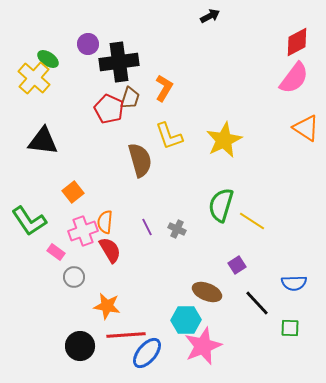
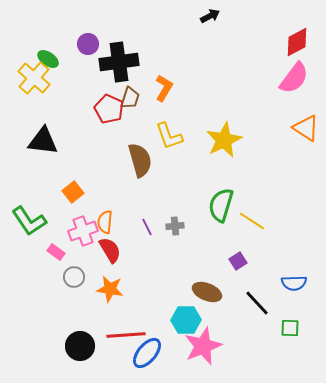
gray cross: moved 2 px left, 3 px up; rotated 30 degrees counterclockwise
purple square: moved 1 px right, 4 px up
orange star: moved 3 px right, 17 px up
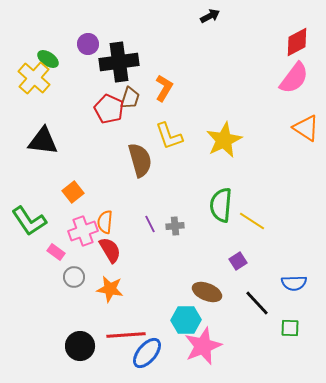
green semicircle: rotated 12 degrees counterclockwise
purple line: moved 3 px right, 3 px up
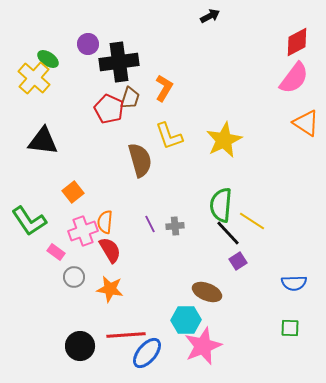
orange triangle: moved 5 px up
black line: moved 29 px left, 70 px up
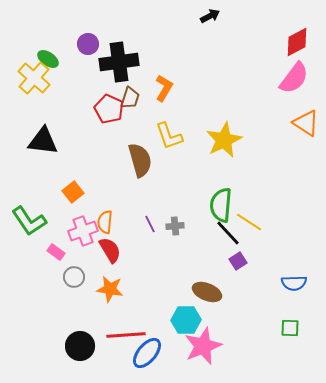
yellow line: moved 3 px left, 1 px down
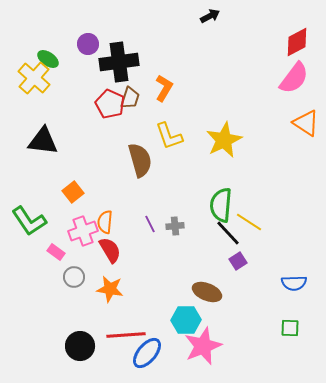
red pentagon: moved 1 px right, 5 px up
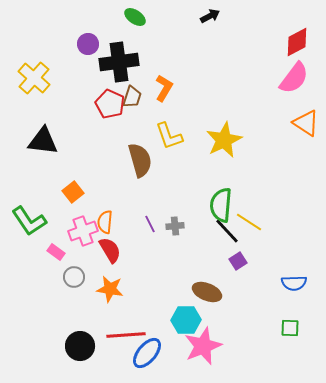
green ellipse: moved 87 px right, 42 px up
brown trapezoid: moved 2 px right, 1 px up
black line: moved 1 px left, 2 px up
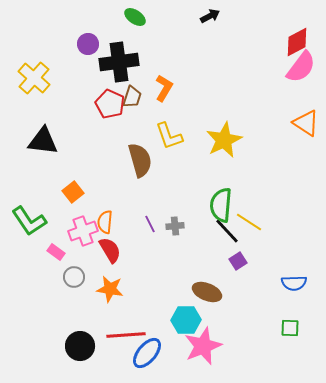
pink semicircle: moved 7 px right, 11 px up
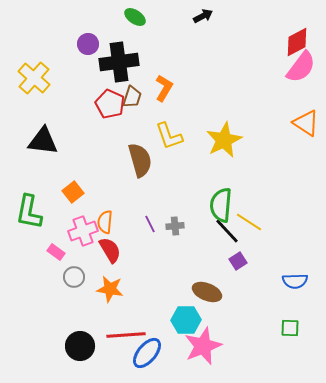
black arrow: moved 7 px left
green L-shape: moved 9 px up; rotated 45 degrees clockwise
blue semicircle: moved 1 px right, 2 px up
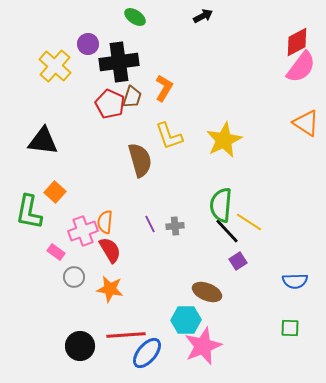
yellow cross: moved 21 px right, 12 px up
orange square: moved 18 px left; rotated 10 degrees counterclockwise
